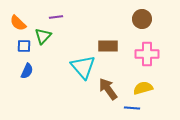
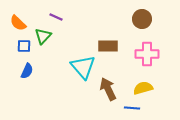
purple line: rotated 32 degrees clockwise
brown arrow: rotated 10 degrees clockwise
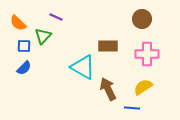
cyan triangle: rotated 20 degrees counterclockwise
blue semicircle: moved 3 px left, 3 px up; rotated 21 degrees clockwise
yellow semicircle: moved 1 px up; rotated 18 degrees counterclockwise
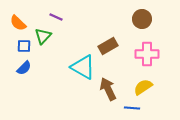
brown rectangle: rotated 30 degrees counterclockwise
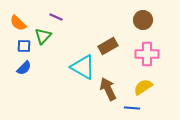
brown circle: moved 1 px right, 1 px down
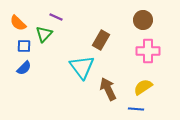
green triangle: moved 1 px right, 2 px up
brown rectangle: moved 7 px left, 6 px up; rotated 30 degrees counterclockwise
pink cross: moved 1 px right, 3 px up
cyan triangle: moved 1 px left; rotated 24 degrees clockwise
blue line: moved 4 px right, 1 px down
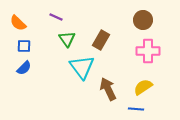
green triangle: moved 23 px right, 5 px down; rotated 18 degrees counterclockwise
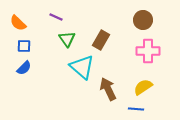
cyan triangle: rotated 12 degrees counterclockwise
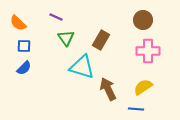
green triangle: moved 1 px left, 1 px up
cyan triangle: rotated 24 degrees counterclockwise
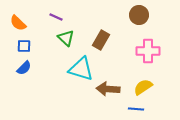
brown circle: moved 4 px left, 5 px up
green triangle: rotated 12 degrees counterclockwise
cyan triangle: moved 1 px left, 2 px down
brown arrow: rotated 60 degrees counterclockwise
